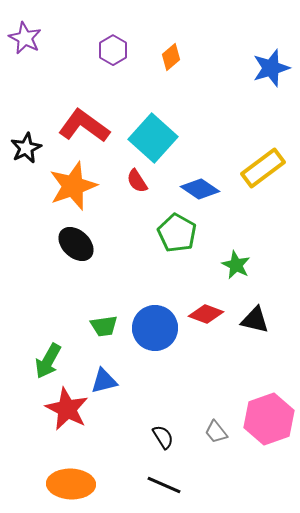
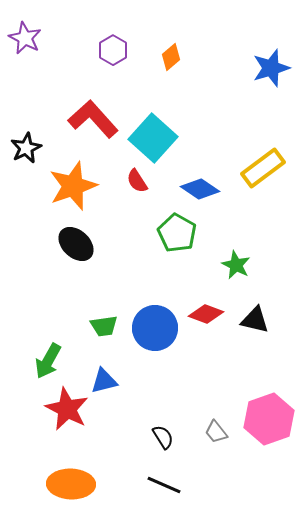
red L-shape: moved 9 px right, 7 px up; rotated 12 degrees clockwise
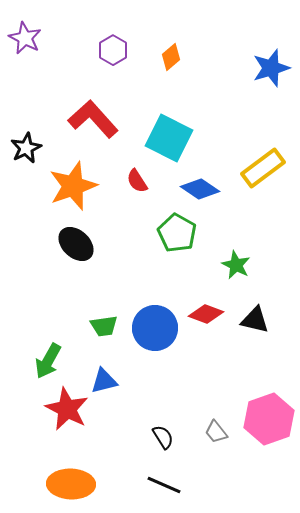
cyan square: moved 16 px right; rotated 15 degrees counterclockwise
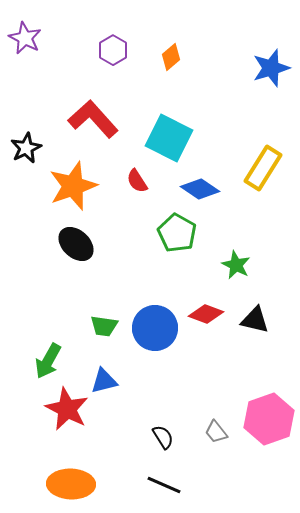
yellow rectangle: rotated 21 degrees counterclockwise
green trapezoid: rotated 16 degrees clockwise
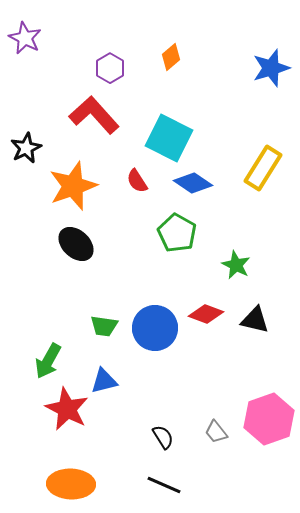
purple hexagon: moved 3 px left, 18 px down
red L-shape: moved 1 px right, 4 px up
blue diamond: moved 7 px left, 6 px up
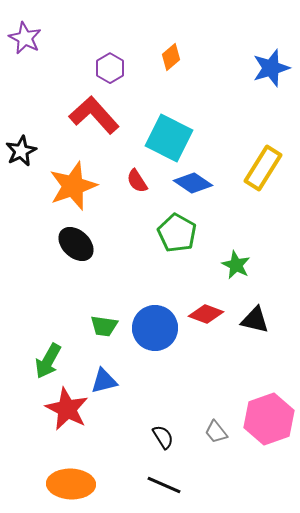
black star: moved 5 px left, 3 px down
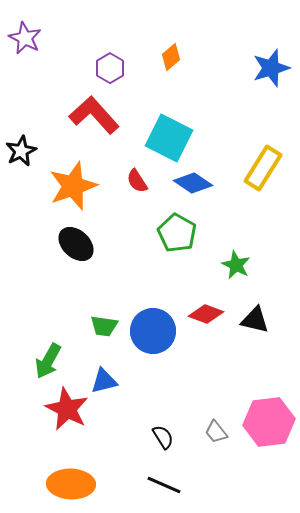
blue circle: moved 2 px left, 3 px down
pink hexagon: moved 3 px down; rotated 12 degrees clockwise
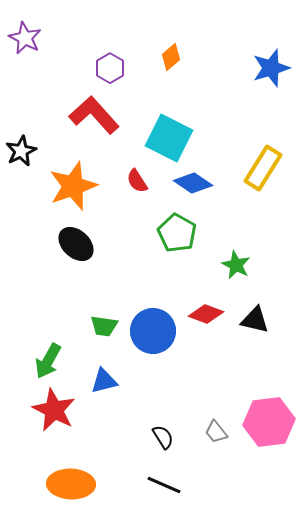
red star: moved 13 px left, 1 px down
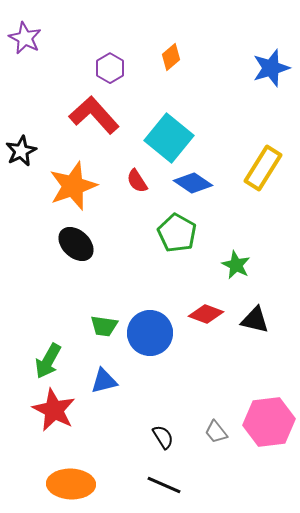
cyan square: rotated 12 degrees clockwise
blue circle: moved 3 px left, 2 px down
